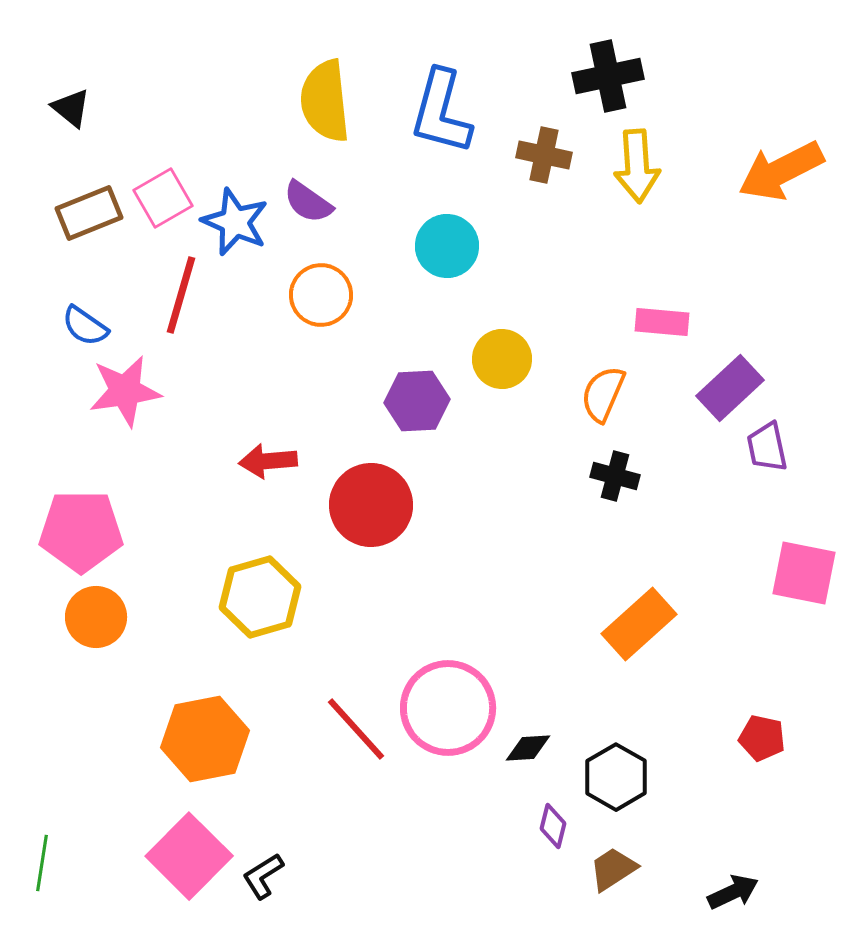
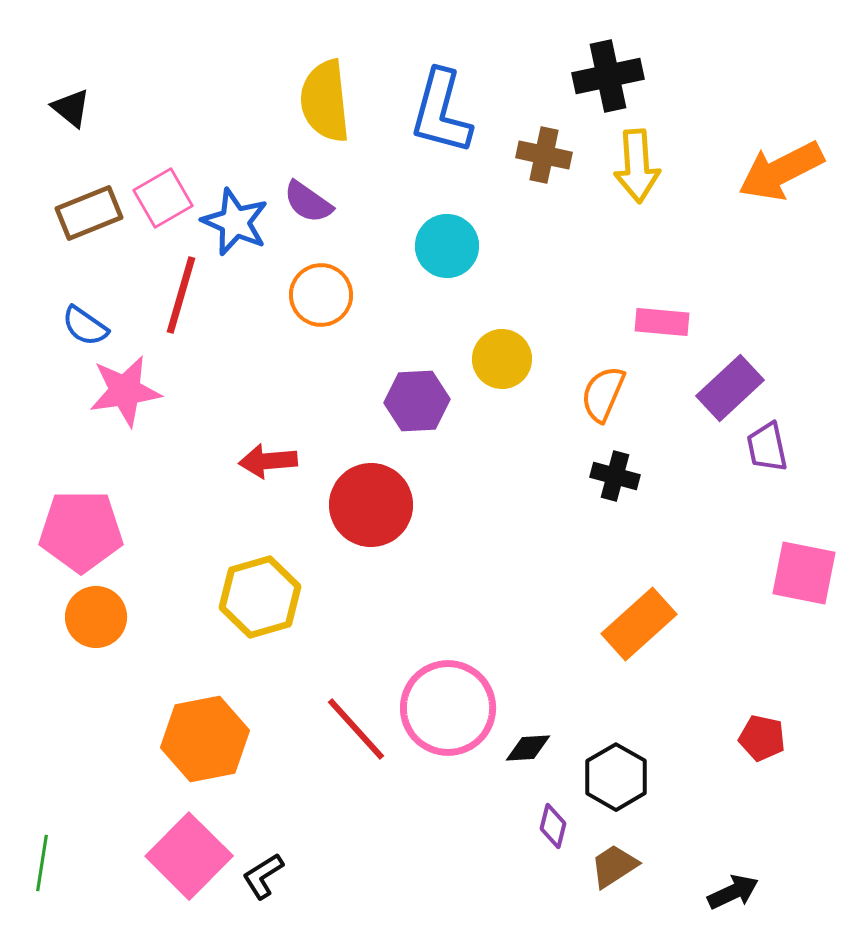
brown trapezoid at (613, 869): moved 1 px right, 3 px up
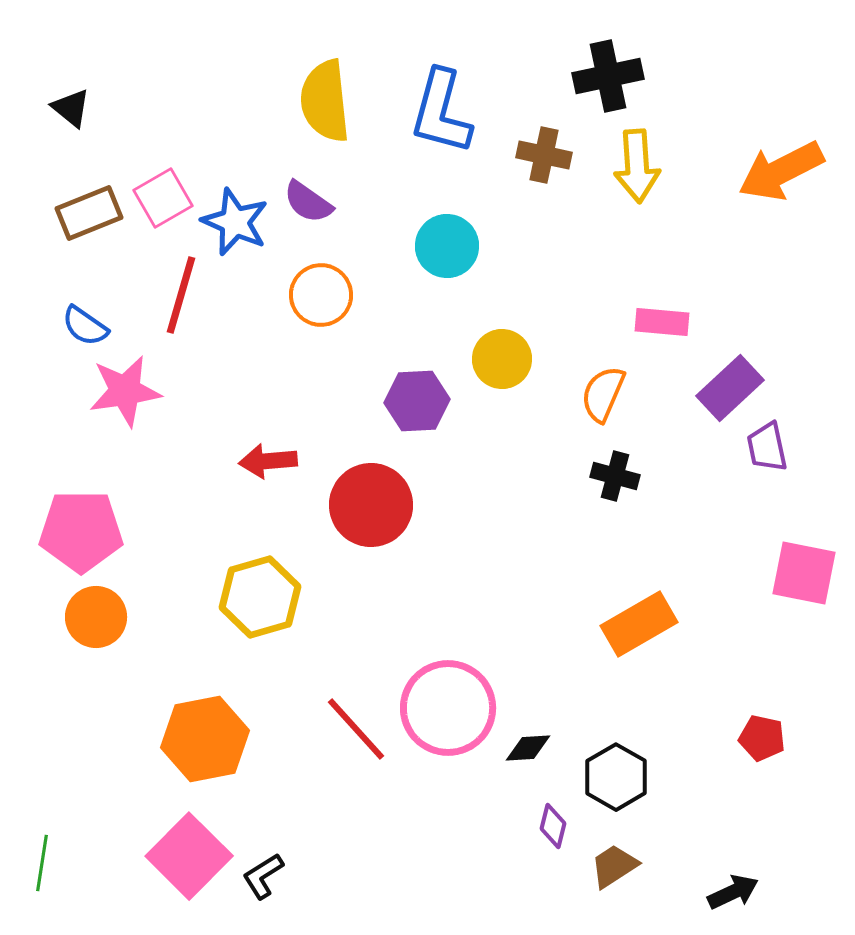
orange rectangle at (639, 624): rotated 12 degrees clockwise
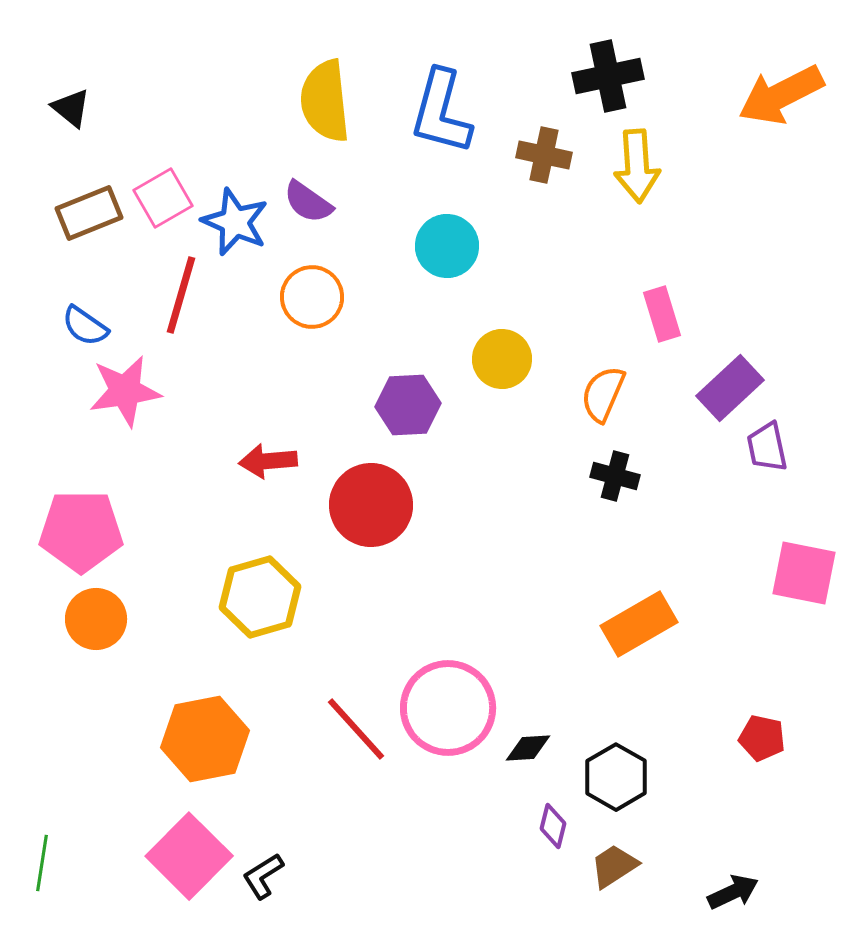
orange arrow at (781, 171): moved 76 px up
orange circle at (321, 295): moved 9 px left, 2 px down
pink rectangle at (662, 322): moved 8 px up; rotated 68 degrees clockwise
purple hexagon at (417, 401): moved 9 px left, 4 px down
orange circle at (96, 617): moved 2 px down
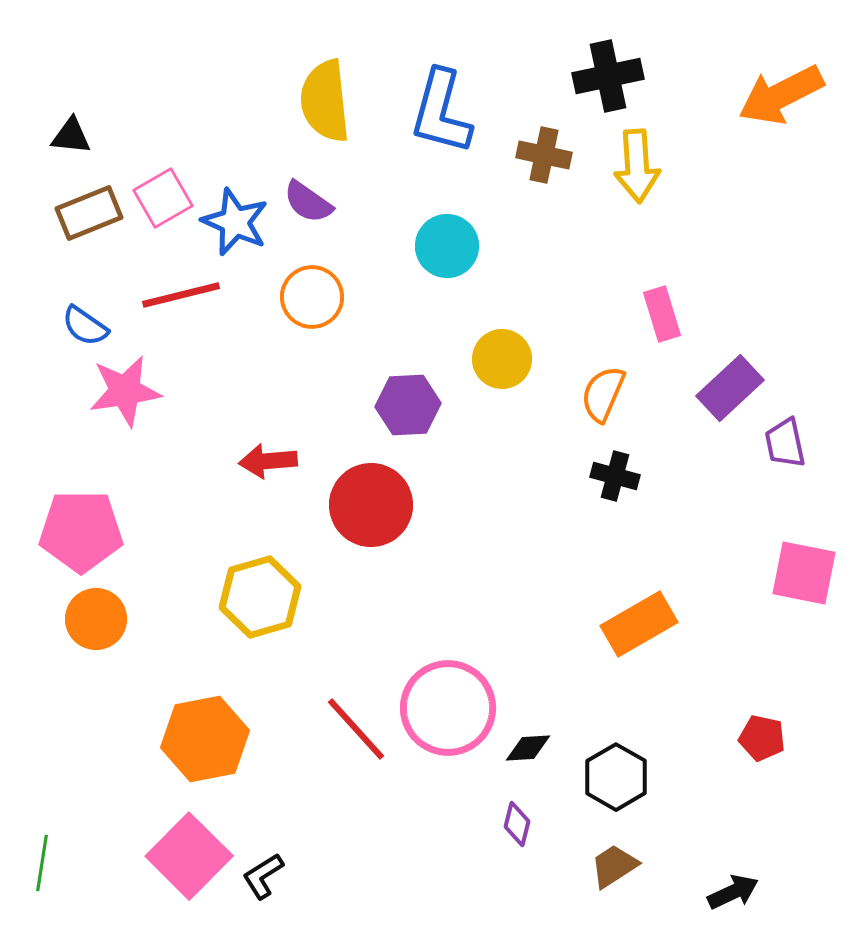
black triangle at (71, 108): moved 28 px down; rotated 33 degrees counterclockwise
red line at (181, 295): rotated 60 degrees clockwise
purple trapezoid at (767, 447): moved 18 px right, 4 px up
purple diamond at (553, 826): moved 36 px left, 2 px up
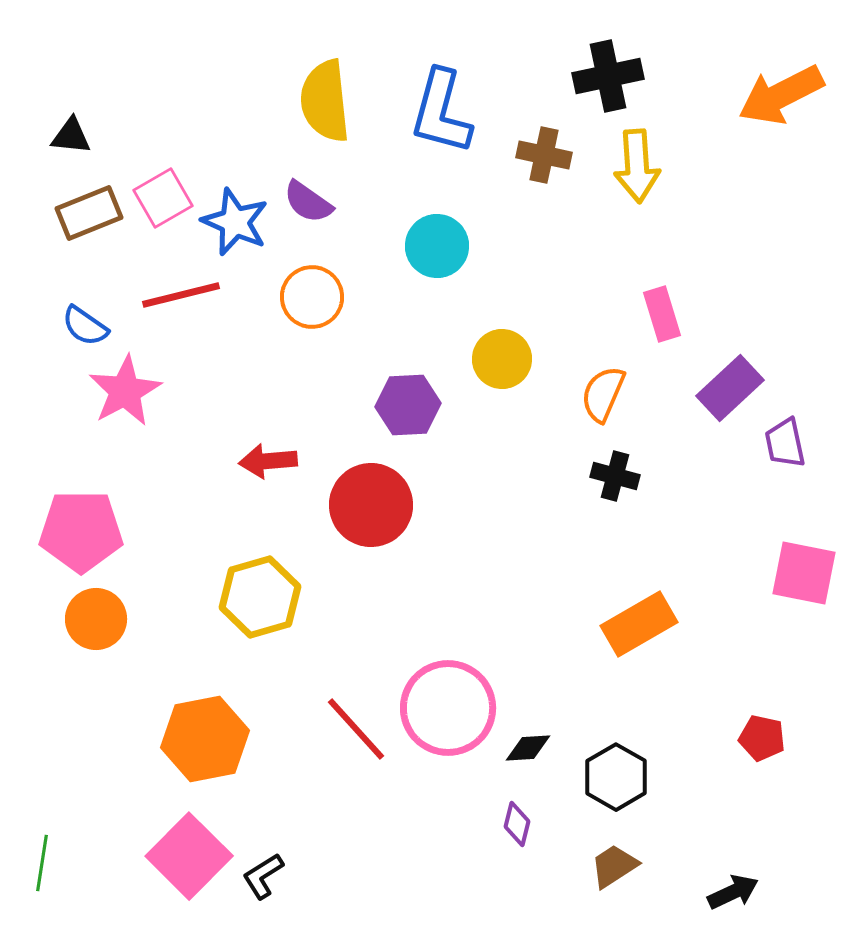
cyan circle at (447, 246): moved 10 px left
pink star at (125, 391): rotated 20 degrees counterclockwise
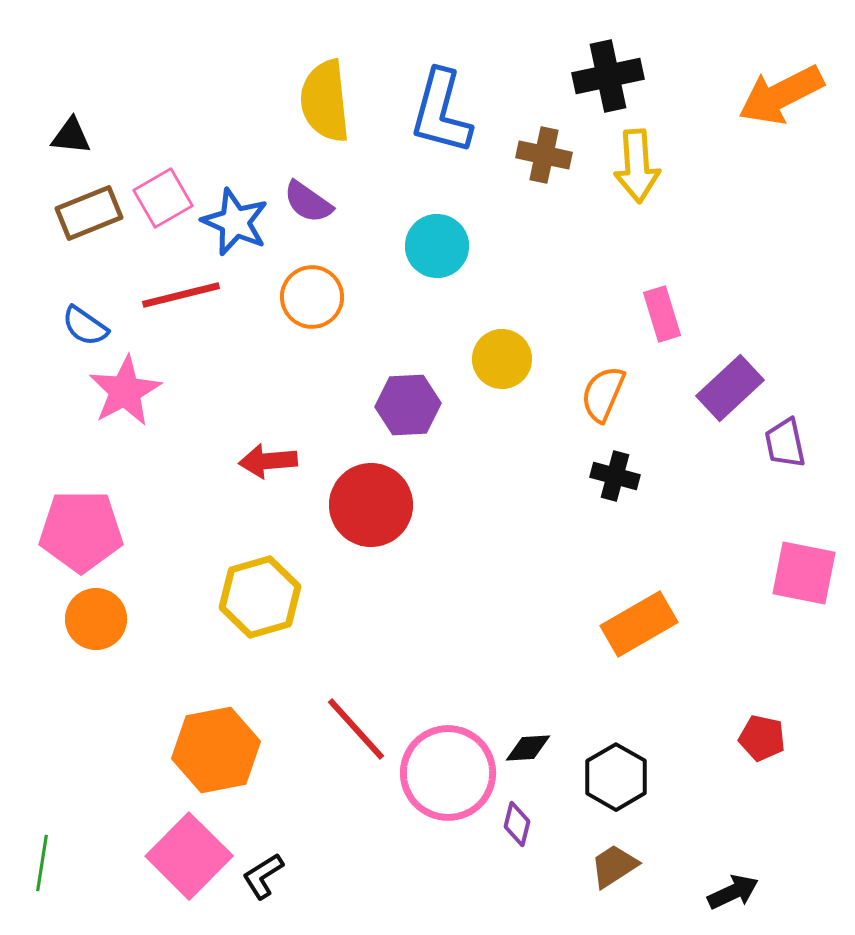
pink circle at (448, 708): moved 65 px down
orange hexagon at (205, 739): moved 11 px right, 11 px down
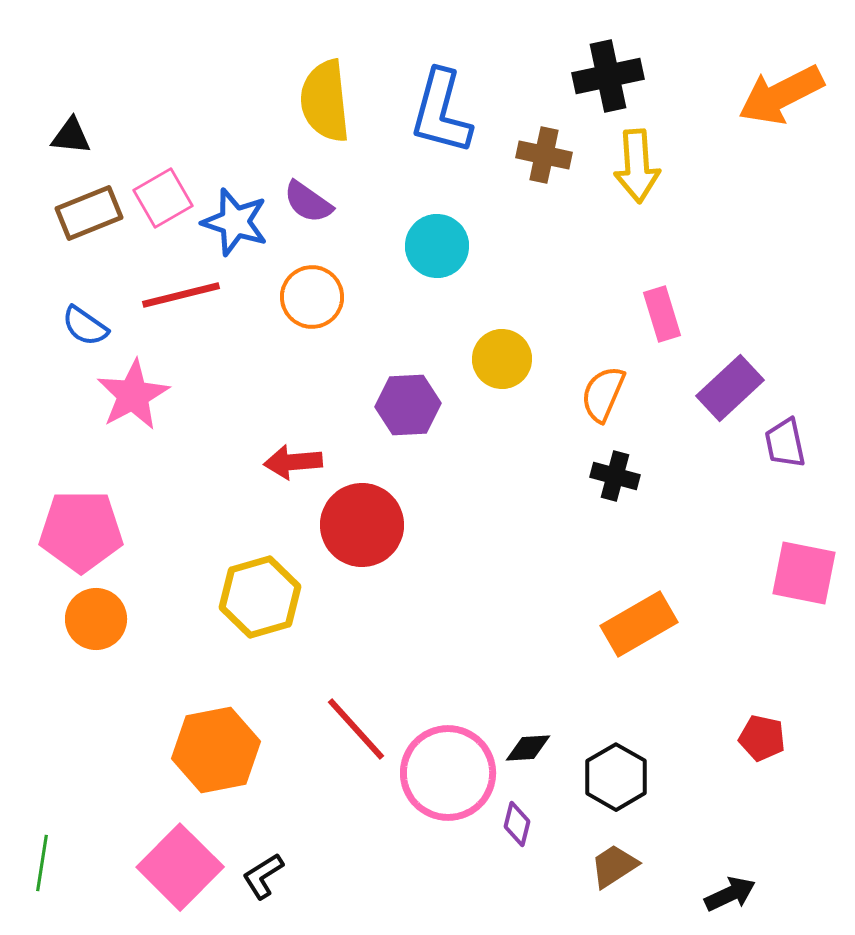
blue star at (235, 222): rotated 6 degrees counterclockwise
pink star at (125, 391): moved 8 px right, 4 px down
red arrow at (268, 461): moved 25 px right, 1 px down
red circle at (371, 505): moved 9 px left, 20 px down
pink square at (189, 856): moved 9 px left, 11 px down
black arrow at (733, 892): moved 3 px left, 2 px down
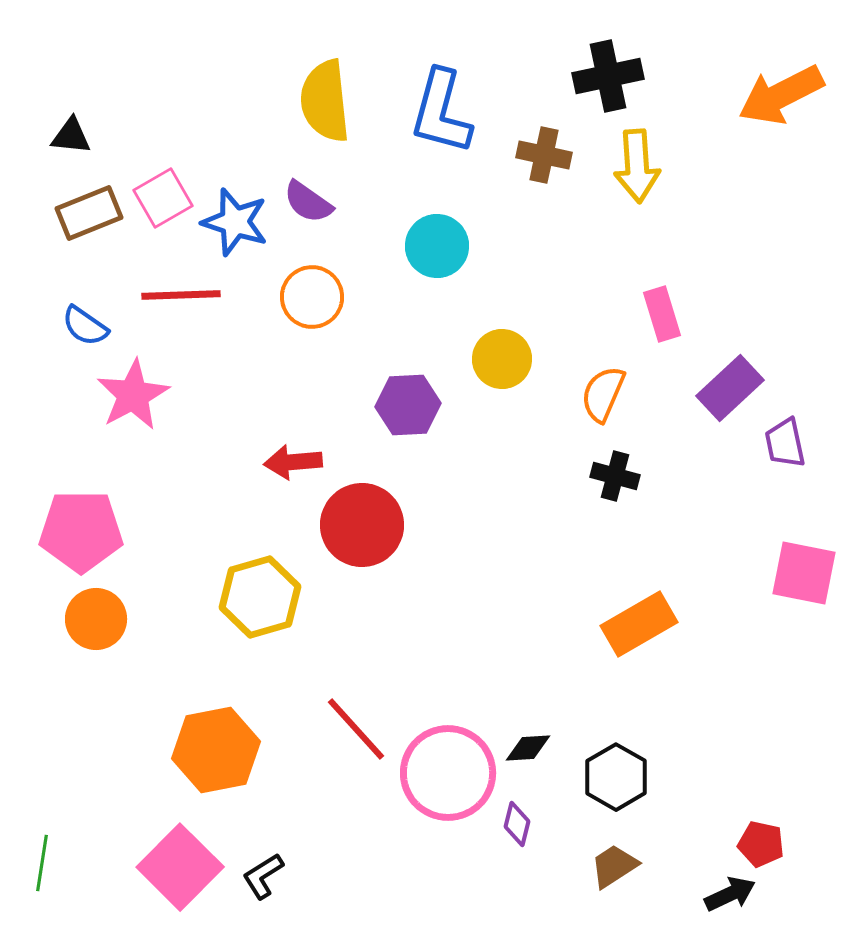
red line at (181, 295): rotated 12 degrees clockwise
red pentagon at (762, 738): moved 1 px left, 106 px down
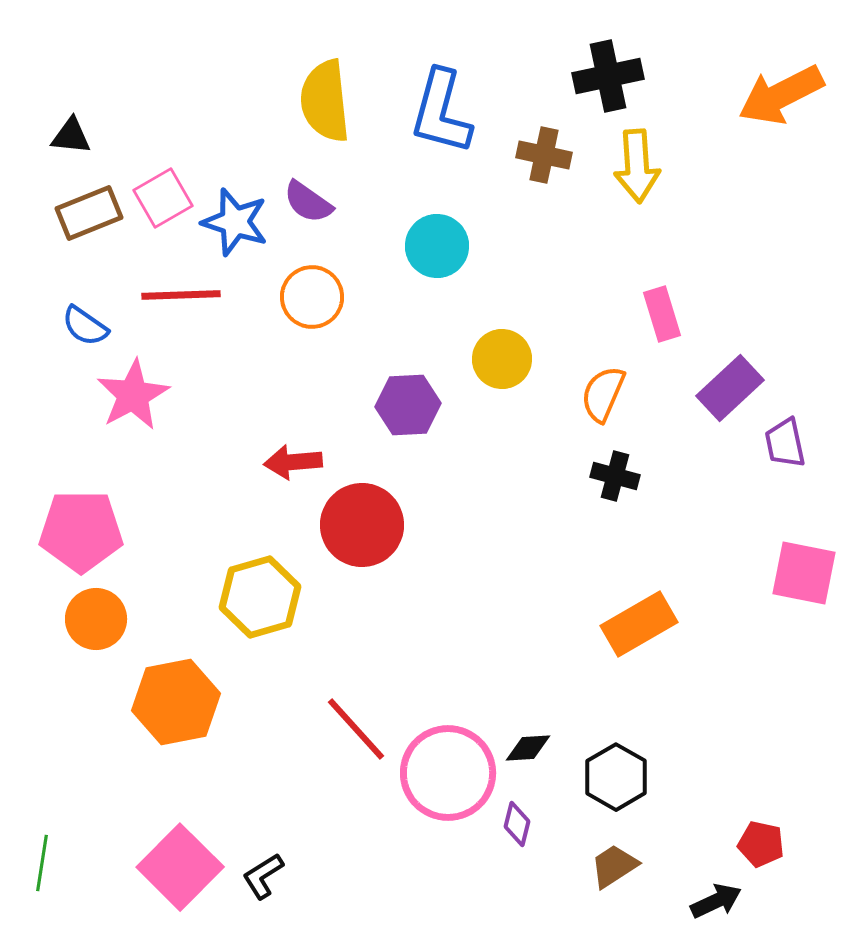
orange hexagon at (216, 750): moved 40 px left, 48 px up
black arrow at (730, 894): moved 14 px left, 7 px down
